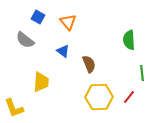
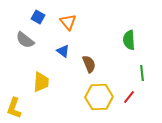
yellow L-shape: rotated 40 degrees clockwise
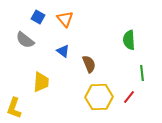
orange triangle: moved 3 px left, 3 px up
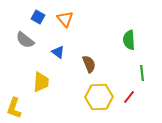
blue triangle: moved 5 px left, 1 px down
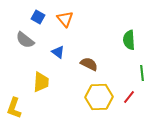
brown semicircle: rotated 42 degrees counterclockwise
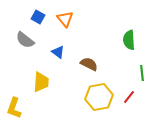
yellow hexagon: rotated 8 degrees counterclockwise
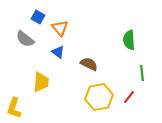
orange triangle: moved 5 px left, 9 px down
gray semicircle: moved 1 px up
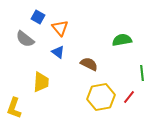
green semicircle: moved 7 px left; rotated 84 degrees clockwise
yellow hexagon: moved 2 px right
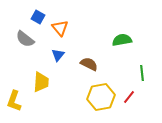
blue triangle: moved 3 px down; rotated 32 degrees clockwise
yellow L-shape: moved 7 px up
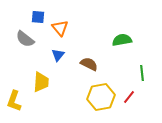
blue square: rotated 24 degrees counterclockwise
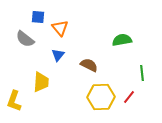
brown semicircle: moved 1 px down
yellow hexagon: rotated 8 degrees clockwise
